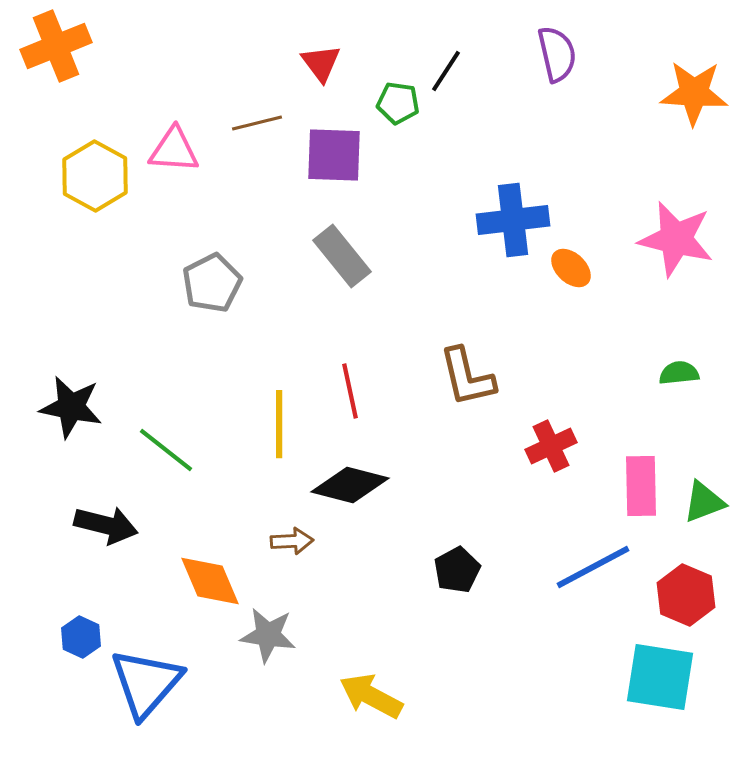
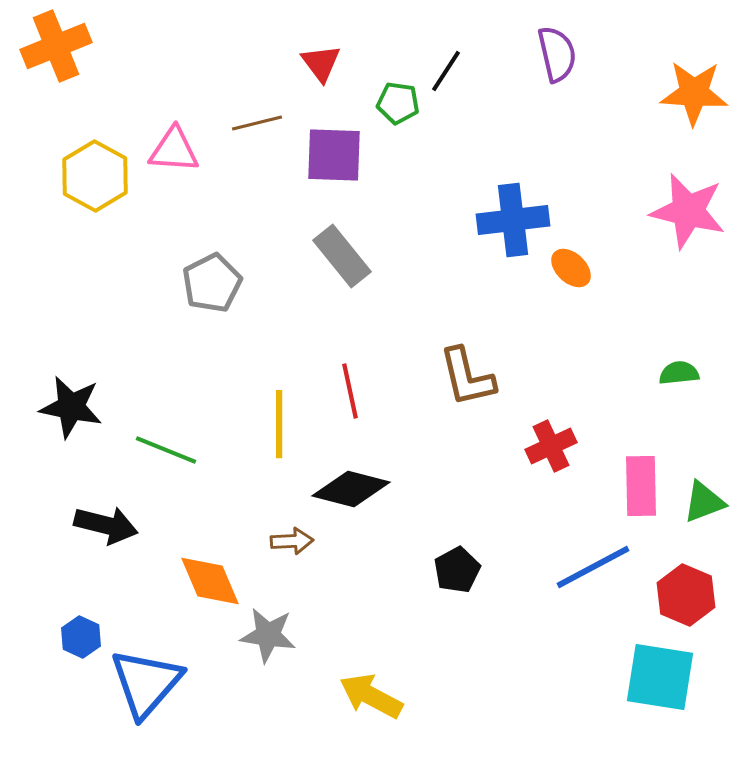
pink star: moved 12 px right, 28 px up
green line: rotated 16 degrees counterclockwise
black diamond: moved 1 px right, 4 px down
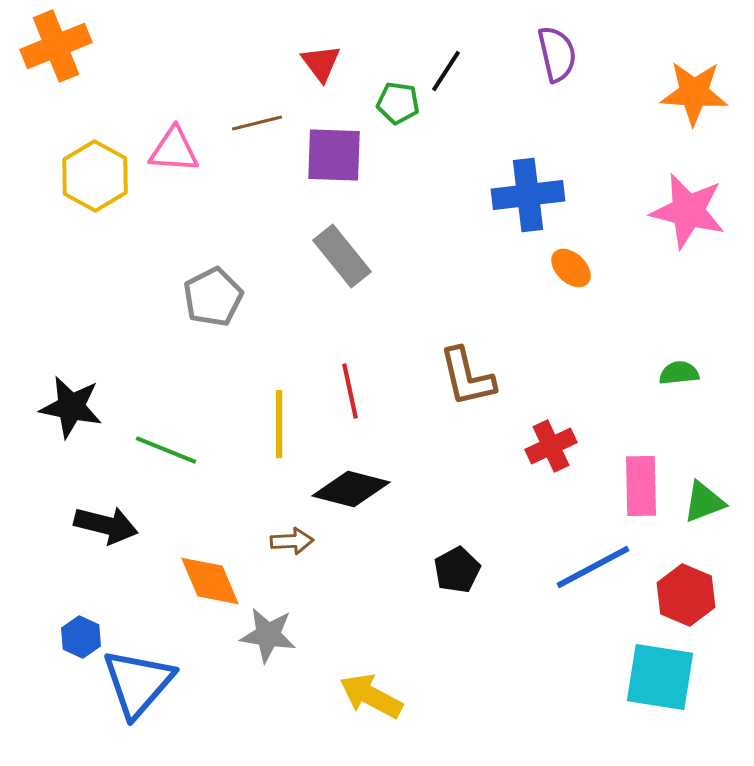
blue cross: moved 15 px right, 25 px up
gray pentagon: moved 1 px right, 14 px down
blue triangle: moved 8 px left
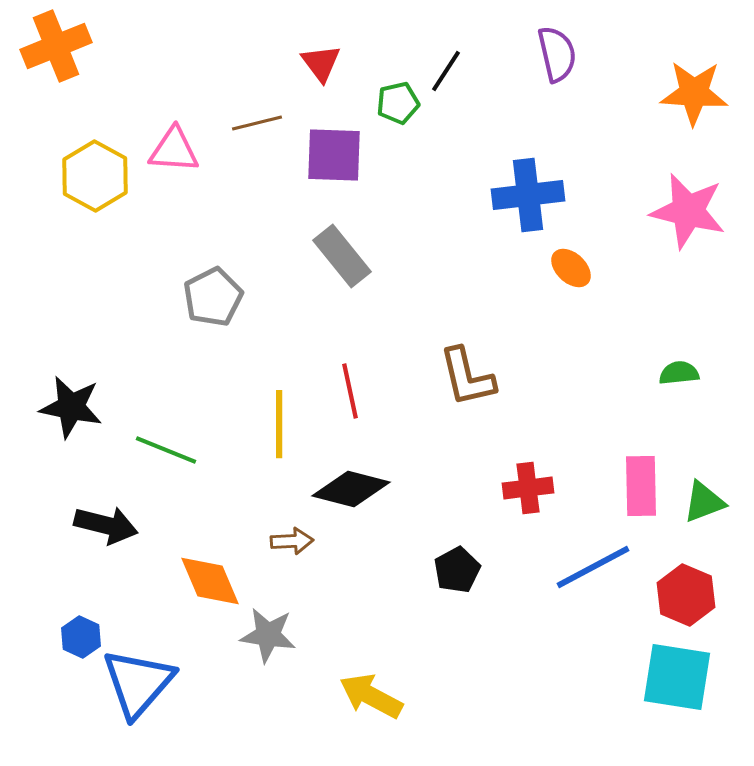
green pentagon: rotated 21 degrees counterclockwise
red cross: moved 23 px left, 42 px down; rotated 18 degrees clockwise
cyan square: moved 17 px right
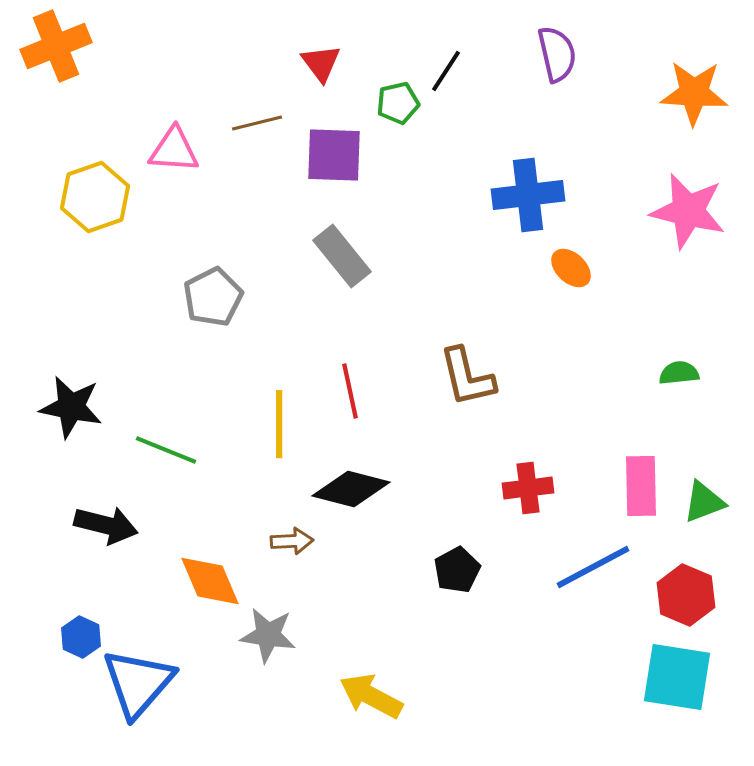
yellow hexagon: moved 21 px down; rotated 12 degrees clockwise
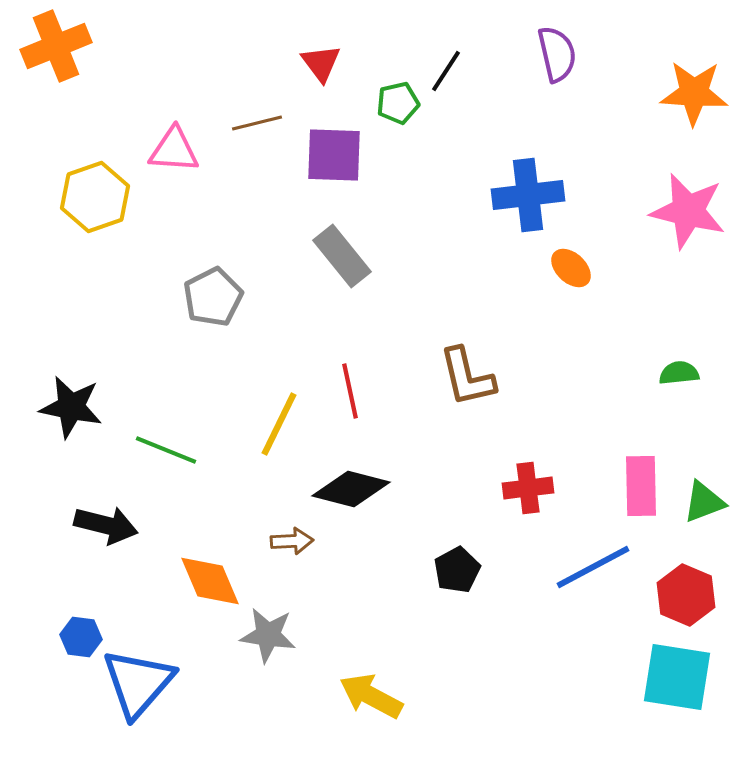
yellow line: rotated 26 degrees clockwise
blue hexagon: rotated 18 degrees counterclockwise
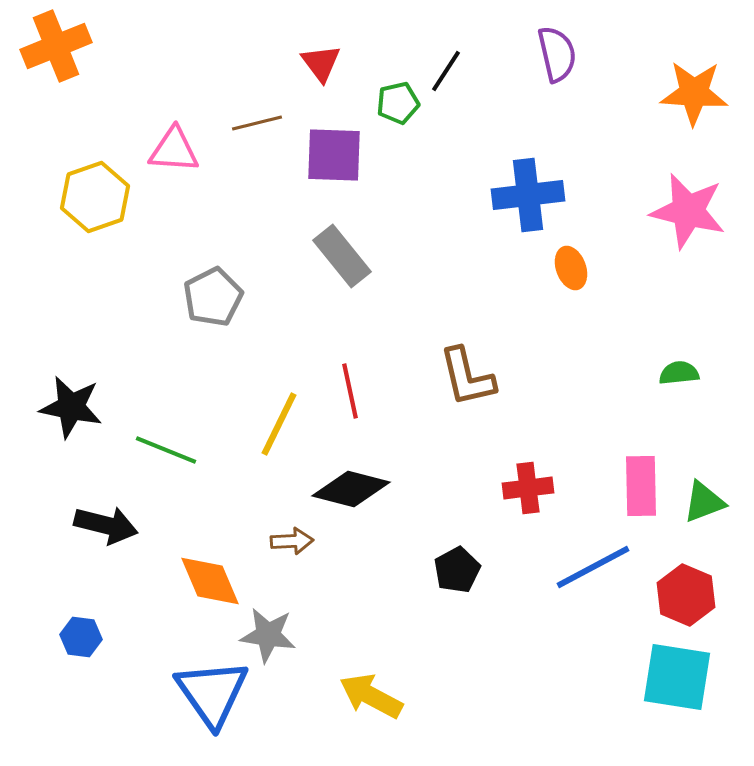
orange ellipse: rotated 27 degrees clockwise
blue triangle: moved 74 px right, 10 px down; rotated 16 degrees counterclockwise
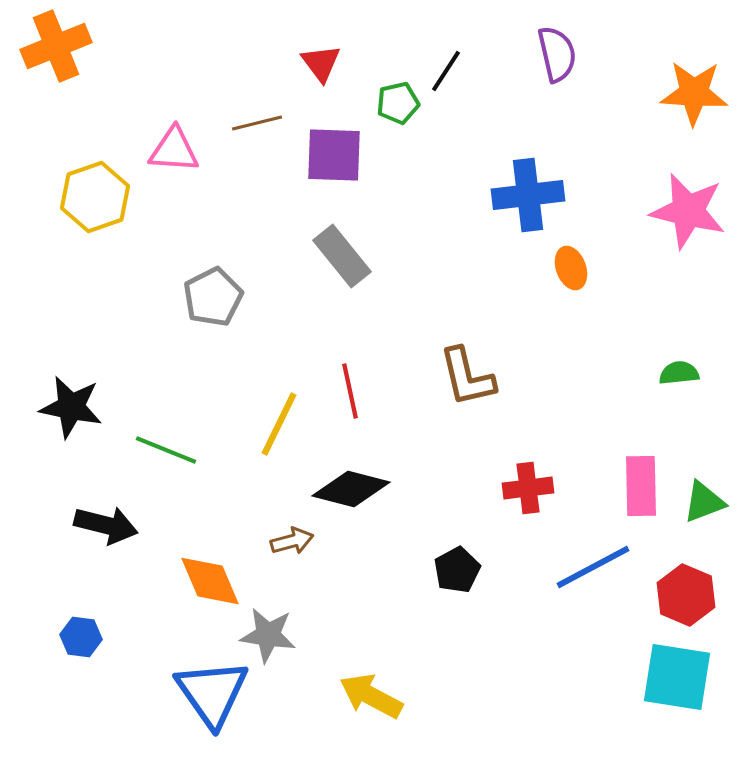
brown arrow: rotated 12 degrees counterclockwise
